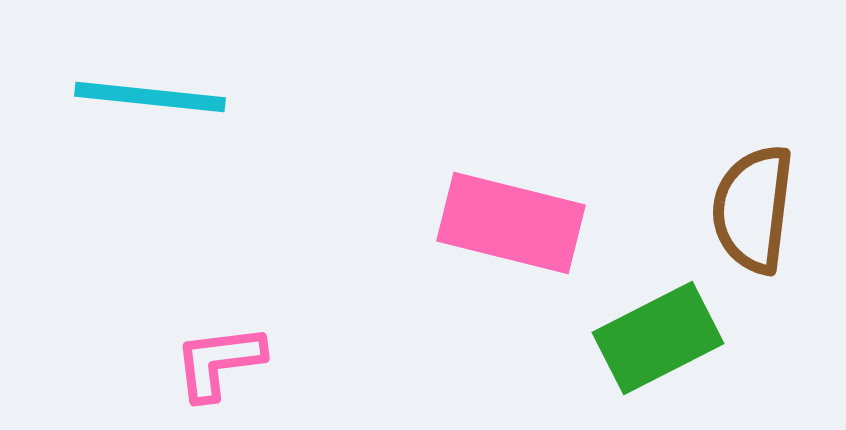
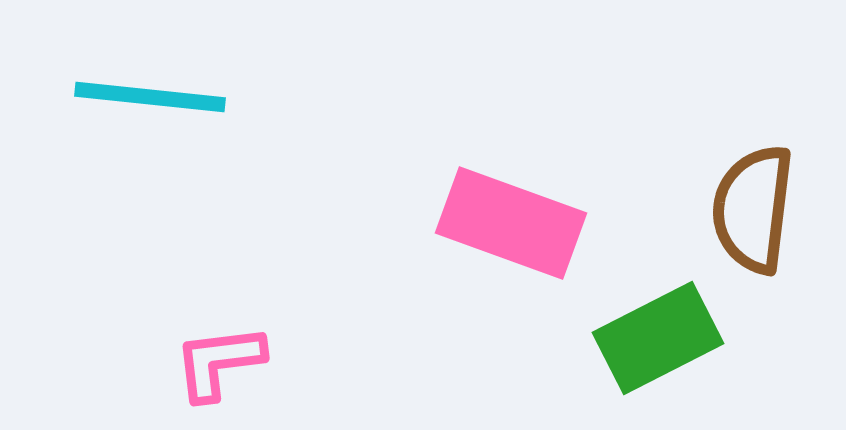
pink rectangle: rotated 6 degrees clockwise
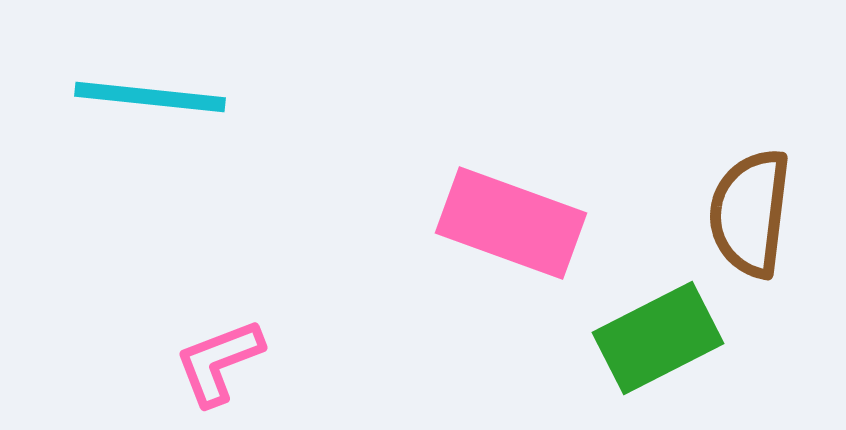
brown semicircle: moved 3 px left, 4 px down
pink L-shape: rotated 14 degrees counterclockwise
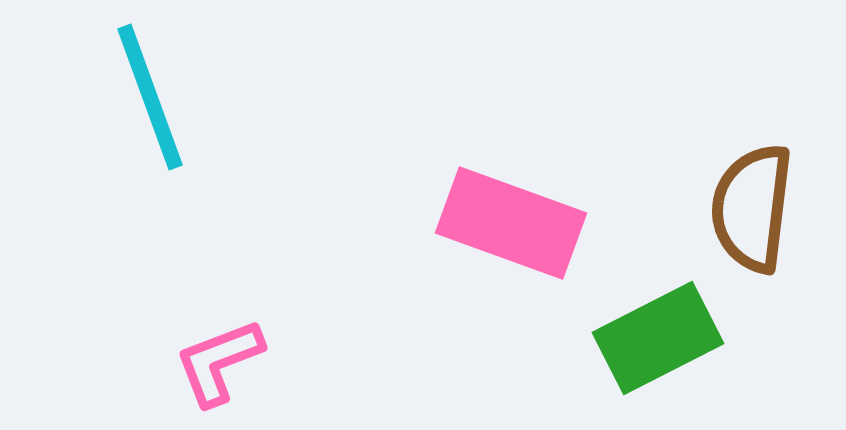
cyan line: rotated 64 degrees clockwise
brown semicircle: moved 2 px right, 5 px up
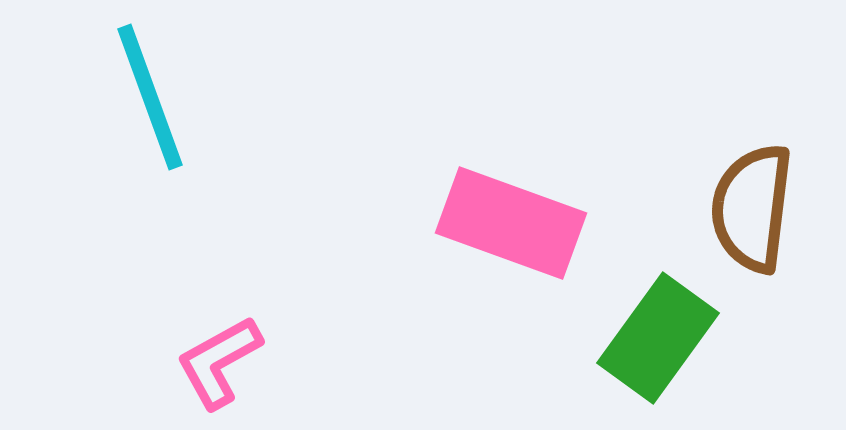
green rectangle: rotated 27 degrees counterclockwise
pink L-shape: rotated 8 degrees counterclockwise
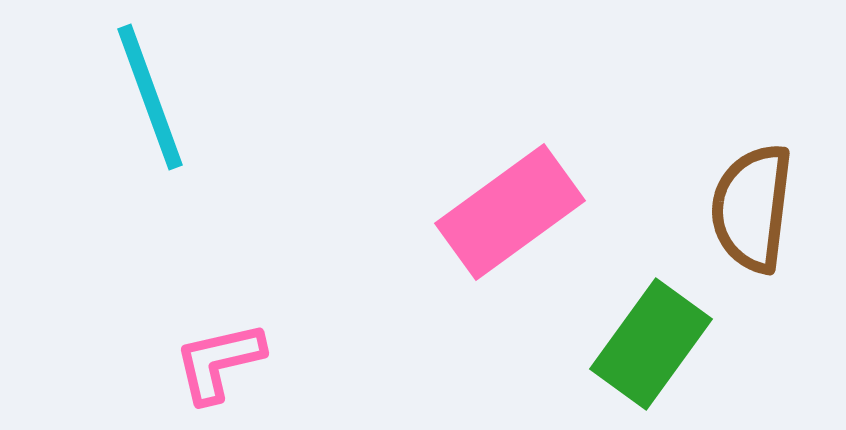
pink rectangle: moved 1 px left, 11 px up; rotated 56 degrees counterclockwise
green rectangle: moved 7 px left, 6 px down
pink L-shape: rotated 16 degrees clockwise
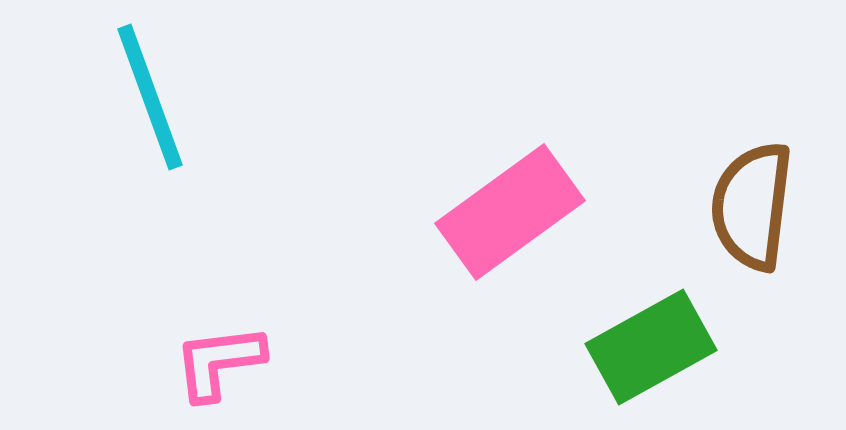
brown semicircle: moved 2 px up
green rectangle: moved 3 px down; rotated 25 degrees clockwise
pink L-shape: rotated 6 degrees clockwise
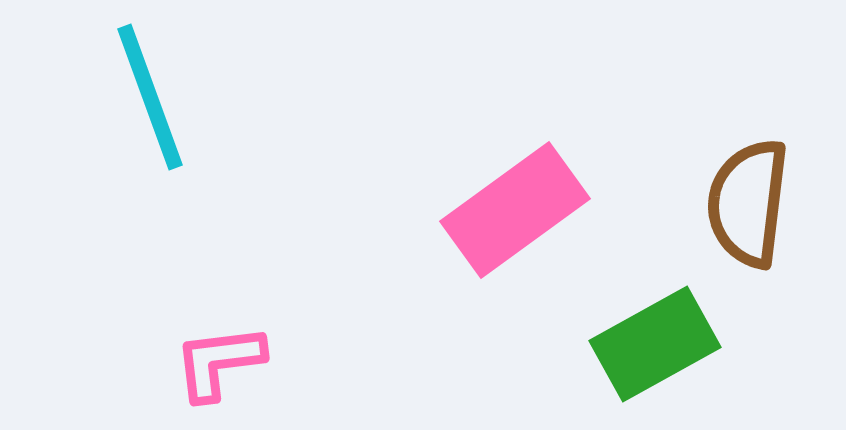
brown semicircle: moved 4 px left, 3 px up
pink rectangle: moved 5 px right, 2 px up
green rectangle: moved 4 px right, 3 px up
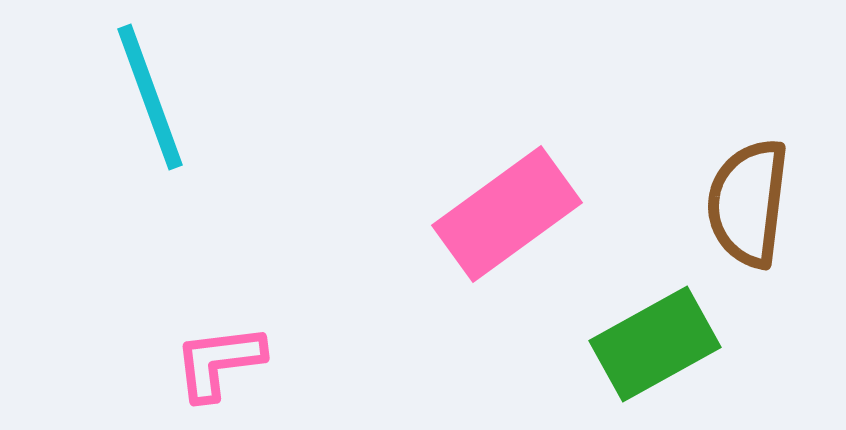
pink rectangle: moved 8 px left, 4 px down
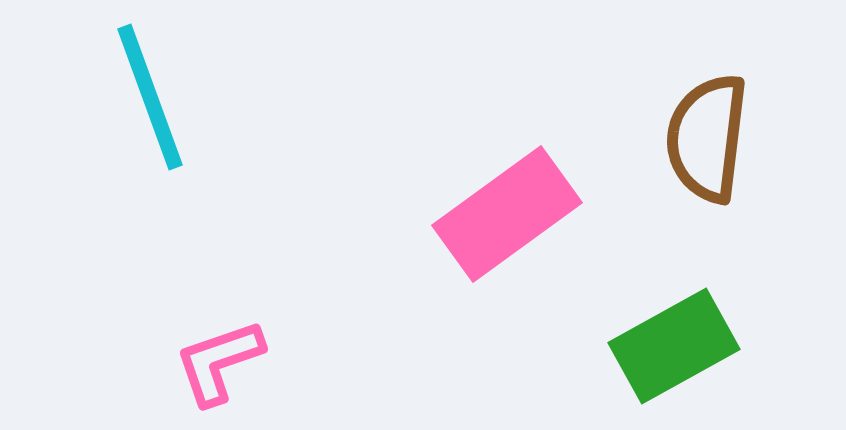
brown semicircle: moved 41 px left, 65 px up
green rectangle: moved 19 px right, 2 px down
pink L-shape: rotated 12 degrees counterclockwise
